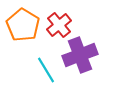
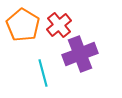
purple cross: moved 1 px up
cyan line: moved 3 px left, 3 px down; rotated 16 degrees clockwise
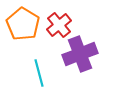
orange pentagon: moved 1 px up
cyan line: moved 4 px left
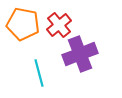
orange pentagon: rotated 20 degrees counterclockwise
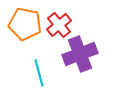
orange pentagon: moved 2 px right
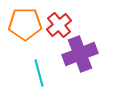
orange pentagon: rotated 12 degrees counterclockwise
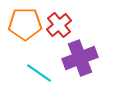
purple cross: moved 4 px down
cyan line: rotated 40 degrees counterclockwise
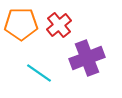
orange pentagon: moved 4 px left
purple cross: moved 7 px right
